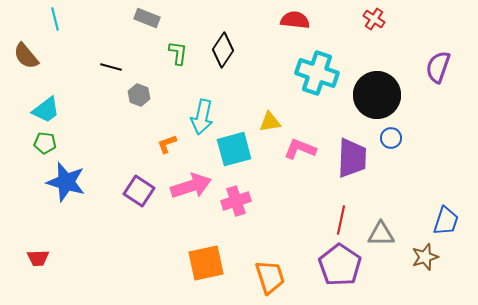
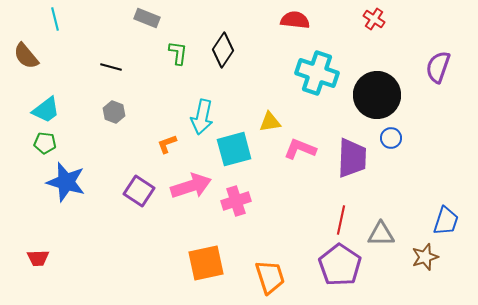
gray hexagon: moved 25 px left, 17 px down
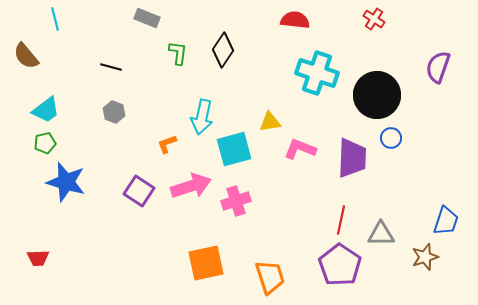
green pentagon: rotated 20 degrees counterclockwise
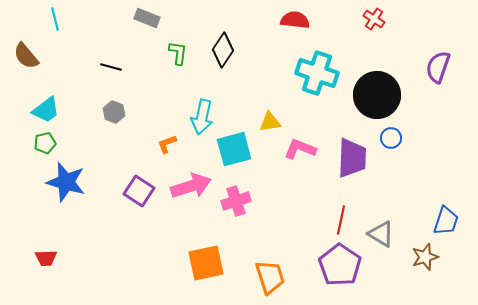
gray triangle: rotated 32 degrees clockwise
red trapezoid: moved 8 px right
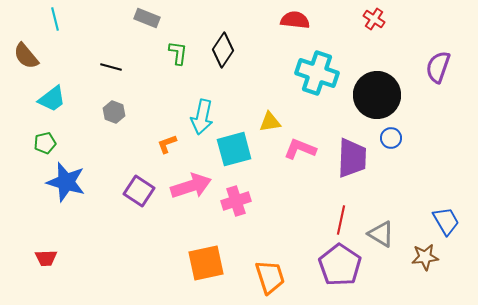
cyan trapezoid: moved 6 px right, 11 px up
blue trapezoid: rotated 48 degrees counterclockwise
brown star: rotated 12 degrees clockwise
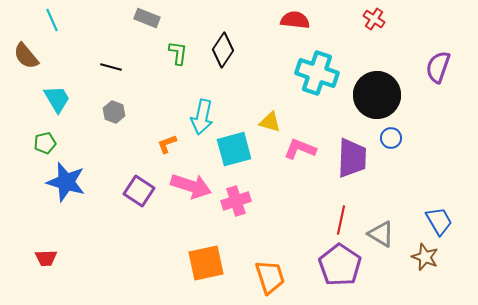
cyan line: moved 3 px left, 1 px down; rotated 10 degrees counterclockwise
cyan trapezoid: moved 5 px right; rotated 84 degrees counterclockwise
yellow triangle: rotated 25 degrees clockwise
pink arrow: rotated 36 degrees clockwise
blue trapezoid: moved 7 px left
brown star: rotated 28 degrees clockwise
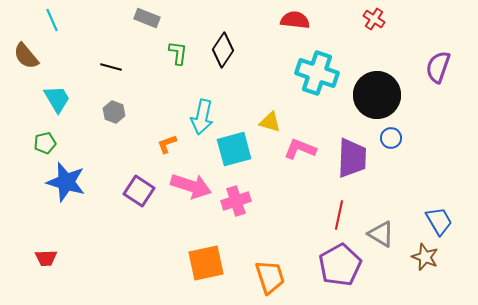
red line: moved 2 px left, 5 px up
purple pentagon: rotated 9 degrees clockwise
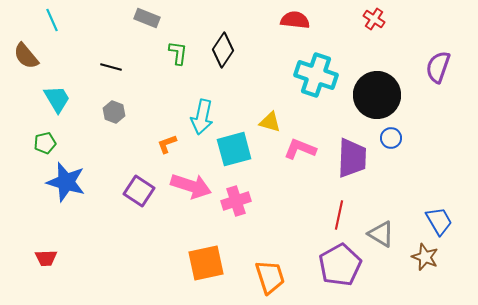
cyan cross: moved 1 px left, 2 px down
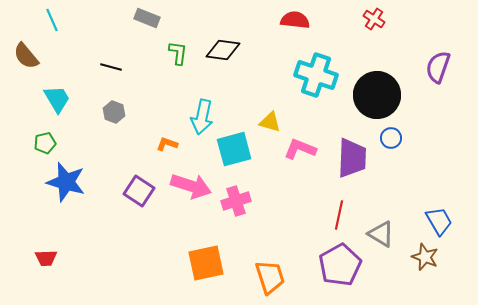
black diamond: rotated 64 degrees clockwise
orange L-shape: rotated 40 degrees clockwise
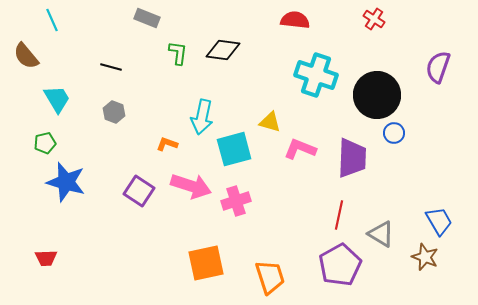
blue circle: moved 3 px right, 5 px up
